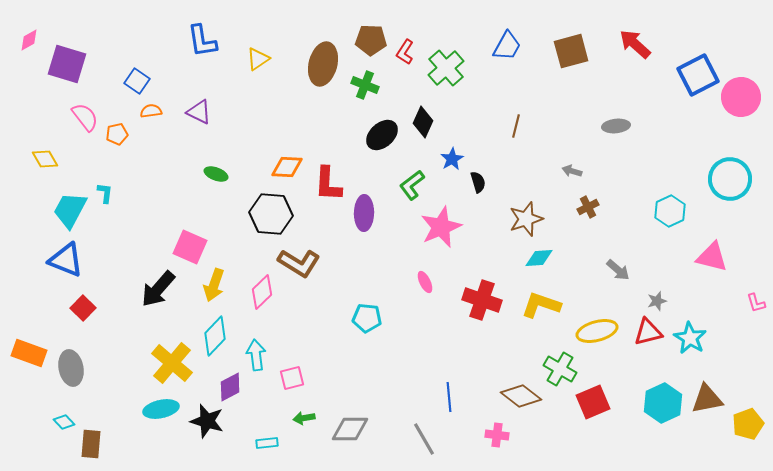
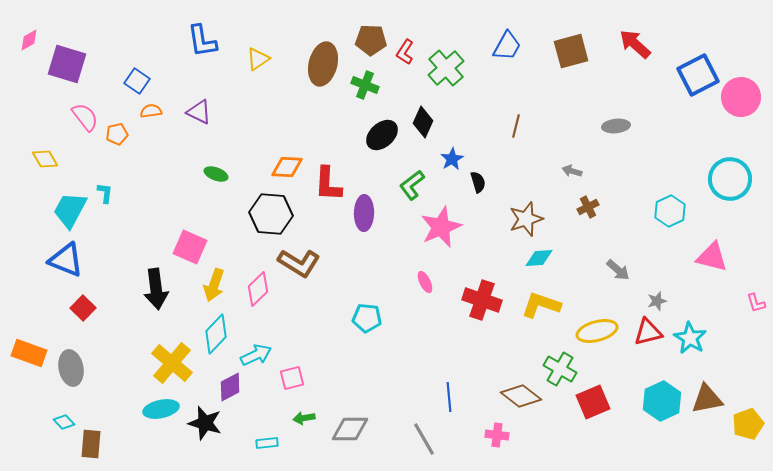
black arrow at (158, 289): moved 2 px left; rotated 48 degrees counterclockwise
pink diamond at (262, 292): moved 4 px left, 3 px up
cyan diamond at (215, 336): moved 1 px right, 2 px up
cyan arrow at (256, 355): rotated 72 degrees clockwise
cyan hexagon at (663, 403): moved 1 px left, 2 px up
black star at (207, 421): moved 2 px left, 2 px down
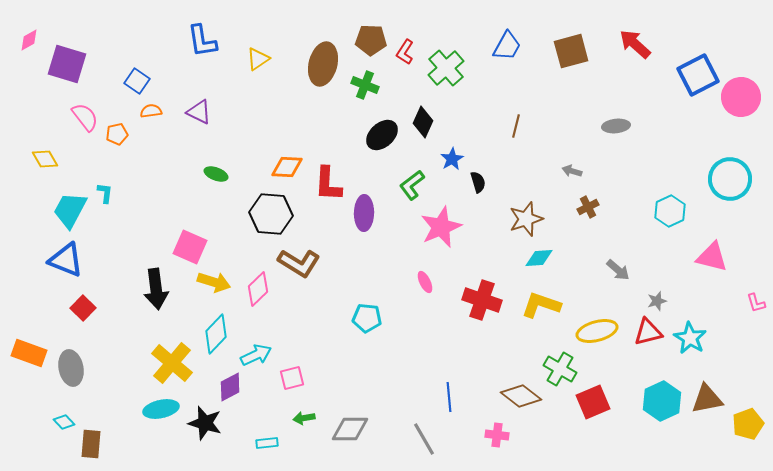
yellow arrow at (214, 285): moved 3 px up; rotated 92 degrees counterclockwise
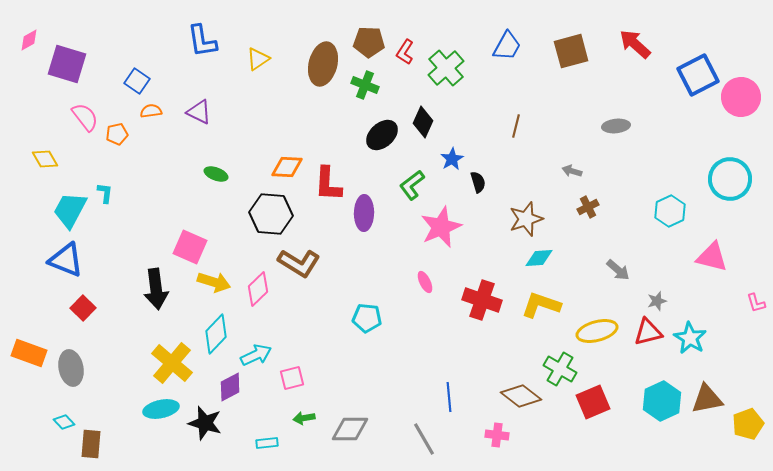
brown pentagon at (371, 40): moved 2 px left, 2 px down
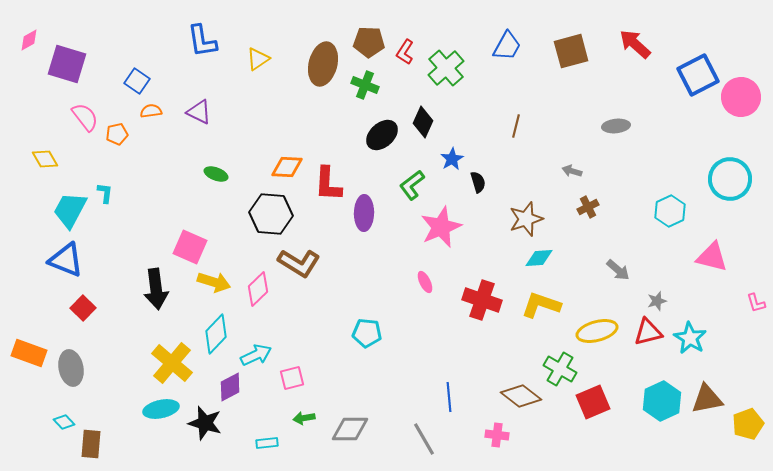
cyan pentagon at (367, 318): moved 15 px down
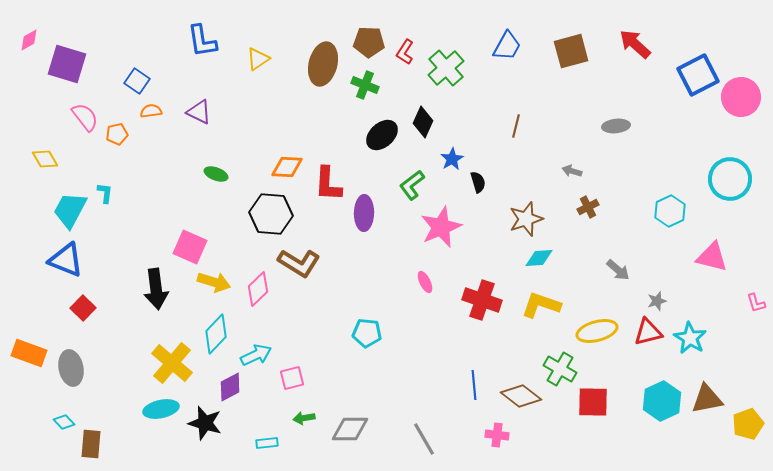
blue line at (449, 397): moved 25 px right, 12 px up
red square at (593, 402): rotated 24 degrees clockwise
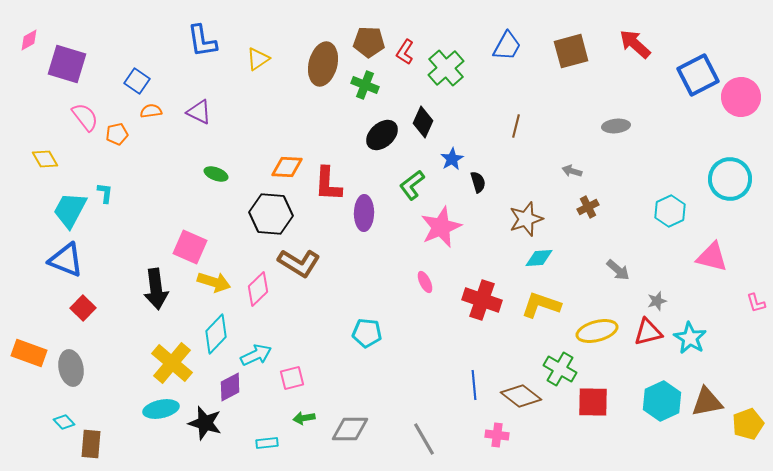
brown triangle at (707, 399): moved 3 px down
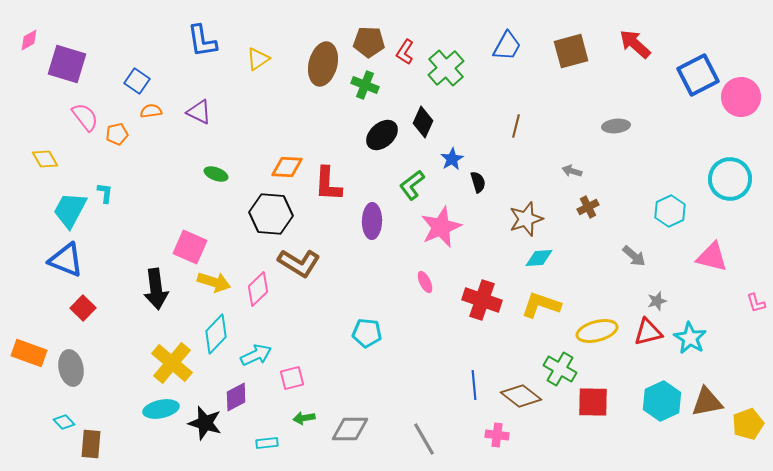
purple ellipse at (364, 213): moved 8 px right, 8 px down
gray arrow at (618, 270): moved 16 px right, 14 px up
purple diamond at (230, 387): moved 6 px right, 10 px down
